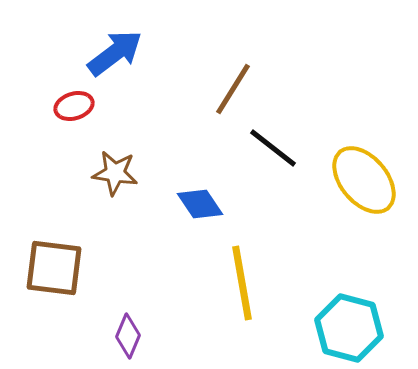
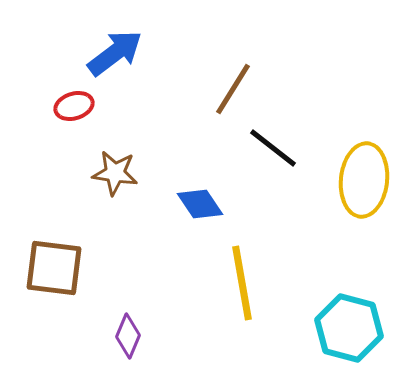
yellow ellipse: rotated 46 degrees clockwise
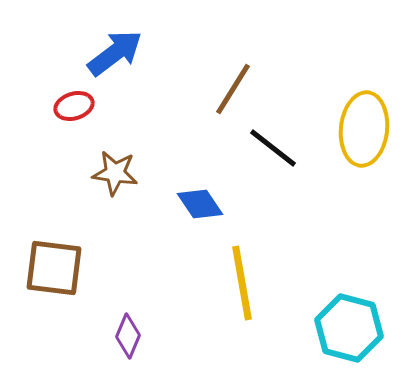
yellow ellipse: moved 51 px up
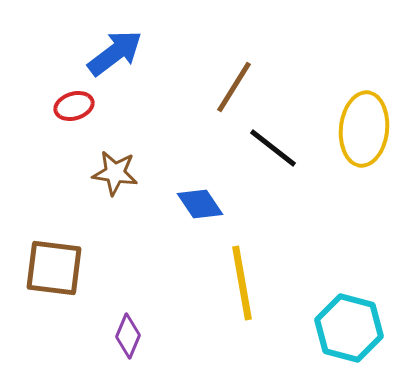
brown line: moved 1 px right, 2 px up
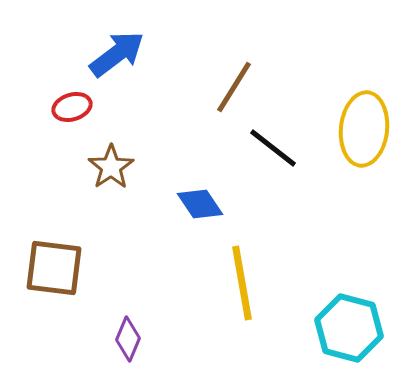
blue arrow: moved 2 px right, 1 px down
red ellipse: moved 2 px left, 1 px down
brown star: moved 4 px left, 6 px up; rotated 30 degrees clockwise
purple diamond: moved 3 px down
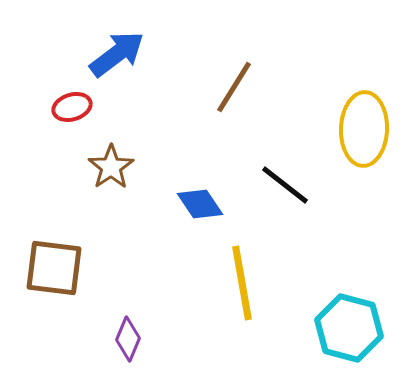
yellow ellipse: rotated 4 degrees counterclockwise
black line: moved 12 px right, 37 px down
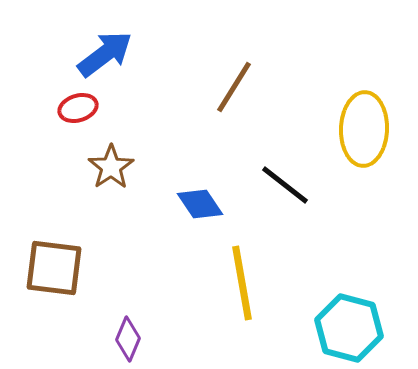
blue arrow: moved 12 px left
red ellipse: moved 6 px right, 1 px down
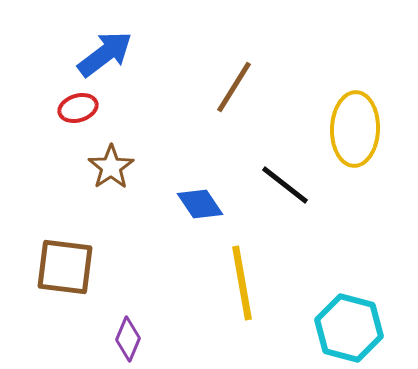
yellow ellipse: moved 9 px left
brown square: moved 11 px right, 1 px up
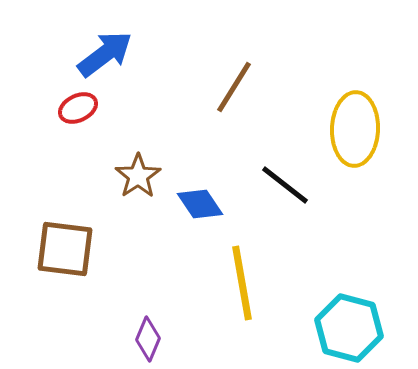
red ellipse: rotated 9 degrees counterclockwise
brown star: moved 27 px right, 9 px down
brown square: moved 18 px up
purple diamond: moved 20 px right
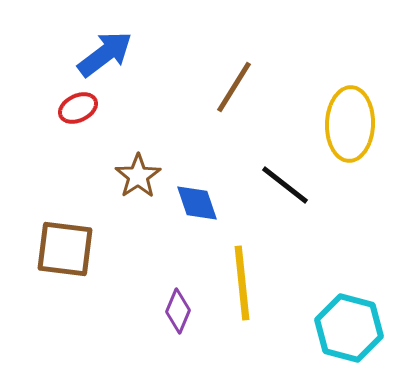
yellow ellipse: moved 5 px left, 5 px up
blue diamond: moved 3 px left, 1 px up; rotated 15 degrees clockwise
yellow line: rotated 4 degrees clockwise
purple diamond: moved 30 px right, 28 px up
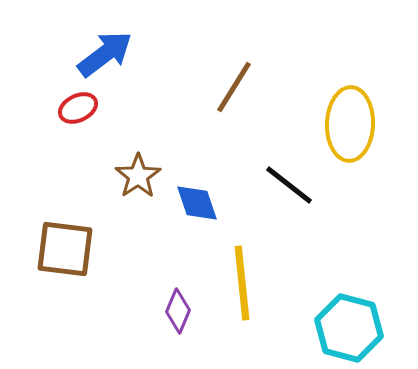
black line: moved 4 px right
